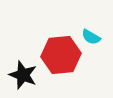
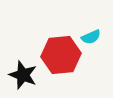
cyan semicircle: rotated 54 degrees counterclockwise
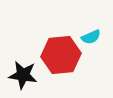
black star: rotated 12 degrees counterclockwise
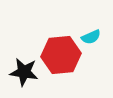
black star: moved 1 px right, 3 px up
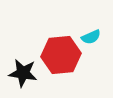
black star: moved 1 px left, 1 px down
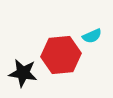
cyan semicircle: moved 1 px right, 1 px up
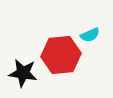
cyan semicircle: moved 2 px left, 1 px up
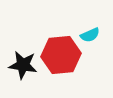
black star: moved 8 px up
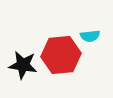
cyan semicircle: moved 1 px down; rotated 18 degrees clockwise
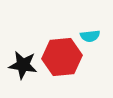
red hexagon: moved 1 px right, 2 px down
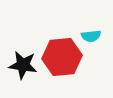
cyan semicircle: moved 1 px right
